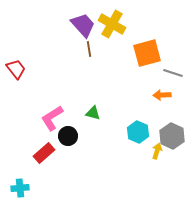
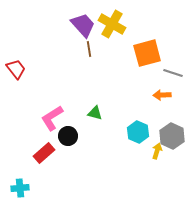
green triangle: moved 2 px right
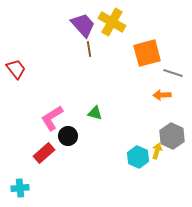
yellow cross: moved 2 px up
cyan hexagon: moved 25 px down
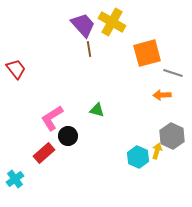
green triangle: moved 2 px right, 3 px up
cyan cross: moved 5 px left, 9 px up; rotated 30 degrees counterclockwise
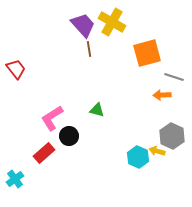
gray line: moved 1 px right, 4 px down
black circle: moved 1 px right
yellow arrow: rotated 91 degrees counterclockwise
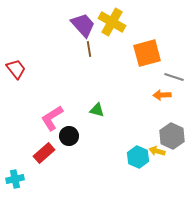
cyan cross: rotated 24 degrees clockwise
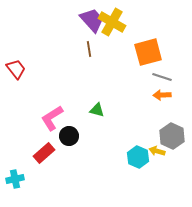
purple trapezoid: moved 9 px right, 5 px up
orange square: moved 1 px right, 1 px up
gray line: moved 12 px left
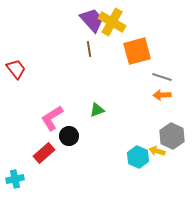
orange square: moved 11 px left, 1 px up
green triangle: rotated 35 degrees counterclockwise
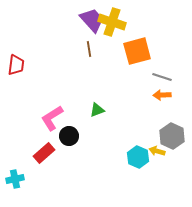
yellow cross: rotated 12 degrees counterclockwise
red trapezoid: moved 4 px up; rotated 45 degrees clockwise
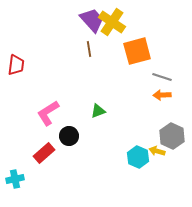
yellow cross: rotated 16 degrees clockwise
green triangle: moved 1 px right, 1 px down
pink L-shape: moved 4 px left, 5 px up
